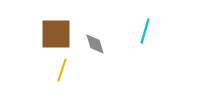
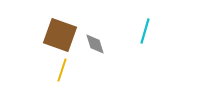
brown square: moved 4 px right, 1 px down; rotated 20 degrees clockwise
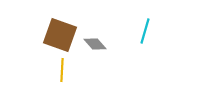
gray diamond: rotated 25 degrees counterclockwise
yellow line: rotated 15 degrees counterclockwise
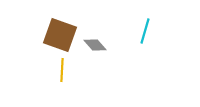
gray diamond: moved 1 px down
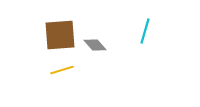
brown square: rotated 24 degrees counterclockwise
yellow line: rotated 70 degrees clockwise
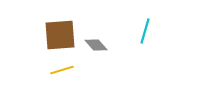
gray diamond: moved 1 px right
